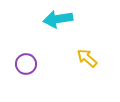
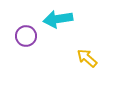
purple circle: moved 28 px up
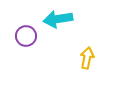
yellow arrow: rotated 60 degrees clockwise
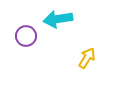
yellow arrow: rotated 20 degrees clockwise
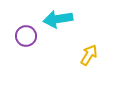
yellow arrow: moved 2 px right, 3 px up
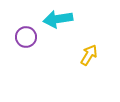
purple circle: moved 1 px down
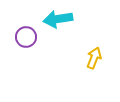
yellow arrow: moved 5 px right, 3 px down; rotated 10 degrees counterclockwise
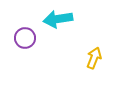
purple circle: moved 1 px left, 1 px down
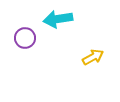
yellow arrow: moved 1 px left, 1 px up; rotated 40 degrees clockwise
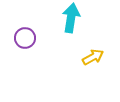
cyan arrow: moved 13 px right, 1 px up; rotated 108 degrees clockwise
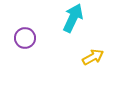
cyan arrow: moved 2 px right; rotated 16 degrees clockwise
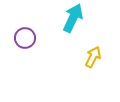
yellow arrow: rotated 35 degrees counterclockwise
